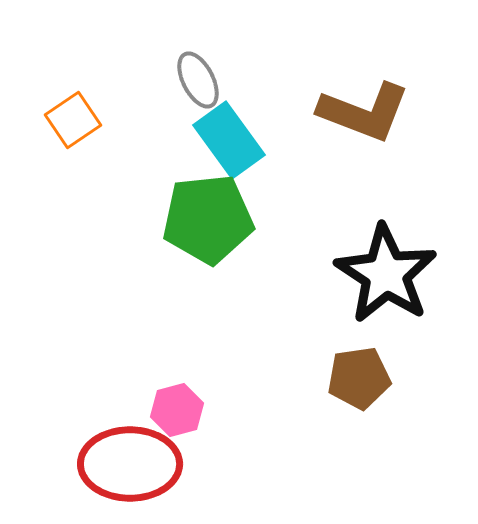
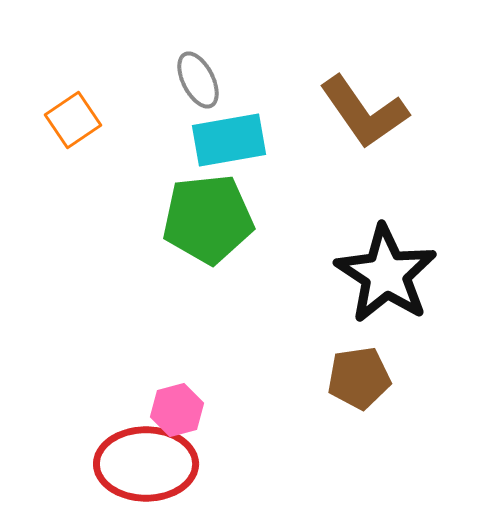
brown L-shape: rotated 34 degrees clockwise
cyan rectangle: rotated 64 degrees counterclockwise
red ellipse: moved 16 px right
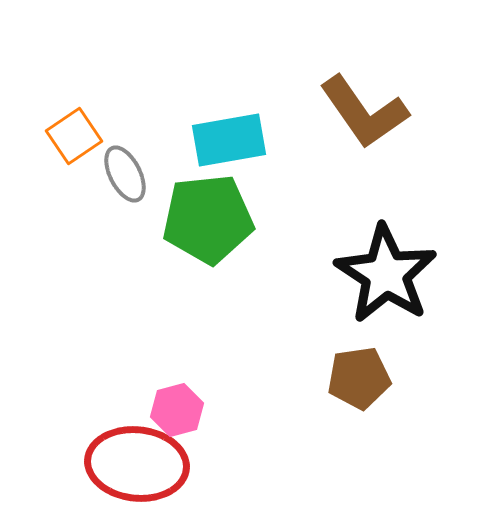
gray ellipse: moved 73 px left, 94 px down
orange square: moved 1 px right, 16 px down
red ellipse: moved 9 px left; rotated 6 degrees clockwise
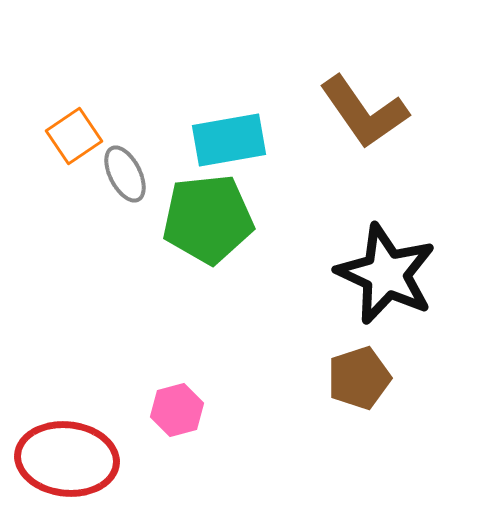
black star: rotated 8 degrees counterclockwise
brown pentagon: rotated 10 degrees counterclockwise
red ellipse: moved 70 px left, 5 px up
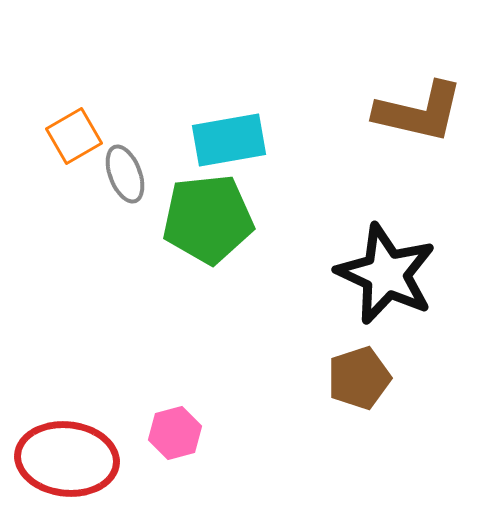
brown L-shape: moved 55 px right; rotated 42 degrees counterclockwise
orange square: rotated 4 degrees clockwise
gray ellipse: rotated 6 degrees clockwise
pink hexagon: moved 2 px left, 23 px down
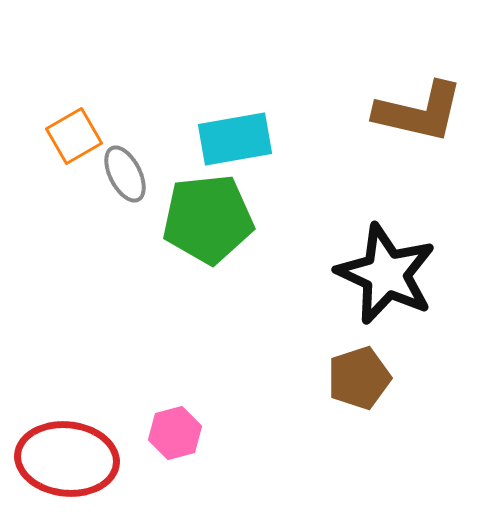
cyan rectangle: moved 6 px right, 1 px up
gray ellipse: rotated 6 degrees counterclockwise
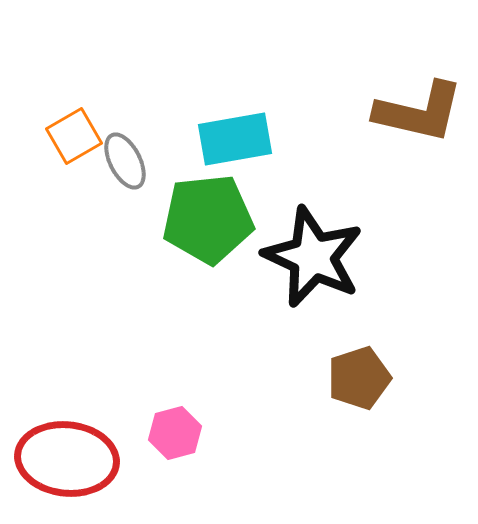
gray ellipse: moved 13 px up
black star: moved 73 px left, 17 px up
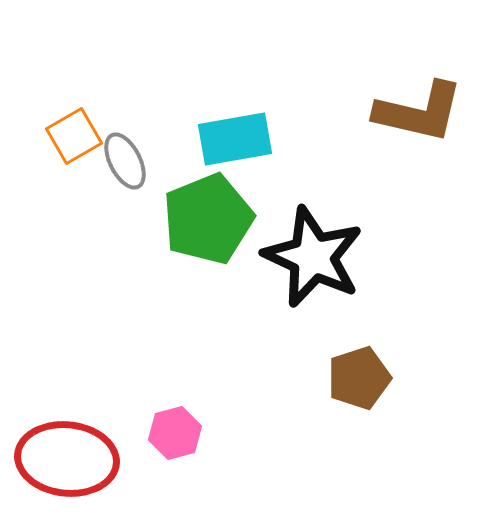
green pentagon: rotated 16 degrees counterclockwise
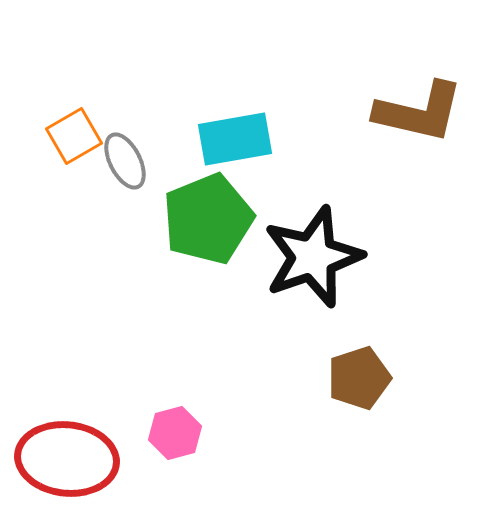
black star: rotated 28 degrees clockwise
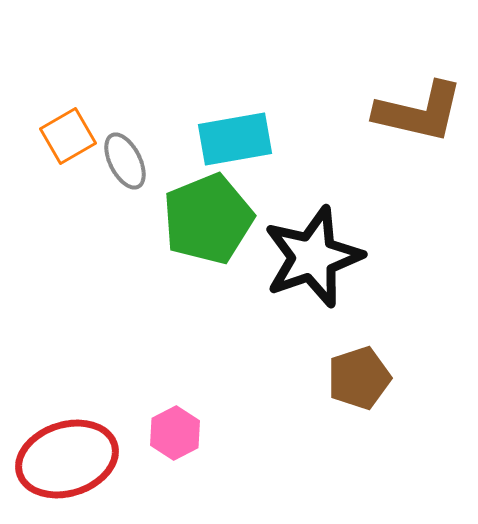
orange square: moved 6 px left
pink hexagon: rotated 12 degrees counterclockwise
red ellipse: rotated 24 degrees counterclockwise
